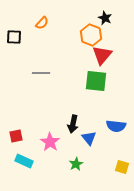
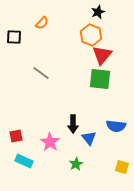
black star: moved 7 px left, 6 px up; rotated 24 degrees clockwise
gray line: rotated 36 degrees clockwise
green square: moved 4 px right, 2 px up
black arrow: rotated 12 degrees counterclockwise
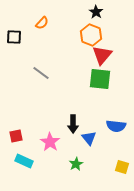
black star: moved 2 px left; rotated 16 degrees counterclockwise
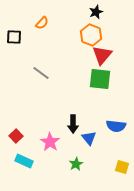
black star: rotated 16 degrees clockwise
red square: rotated 32 degrees counterclockwise
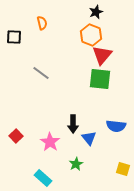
orange semicircle: rotated 56 degrees counterclockwise
cyan rectangle: moved 19 px right, 17 px down; rotated 18 degrees clockwise
yellow square: moved 1 px right, 2 px down
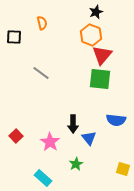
blue semicircle: moved 6 px up
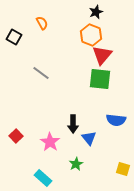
orange semicircle: rotated 16 degrees counterclockwise
black square: rotated 28 degrees clockwise
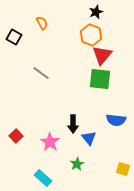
green star: moved 1 px right
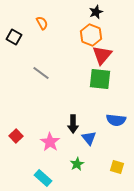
yellow square: moved 6 px left, 2 px up
